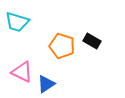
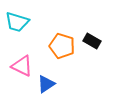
pink triangle: moved 6 px up
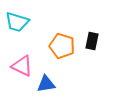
black rectangle: rotated 72 degrees clockwise
blue triangle: rotated 24 degrees clockwise
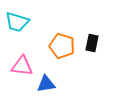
black rectangle: moved 2 px down
pink triangle: rotated 20 degrees counterclockwise
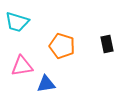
black rectangle: moved 15 px right, 1 px down; rotated 24 degrees counterclockwise
pink triangle: rotated 15 degrees counterclockwise
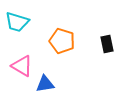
orange pentagon: moved 5 px up
pink triangle: rotated 40 degrees clockwise
blue triangle: moved 1 px left
